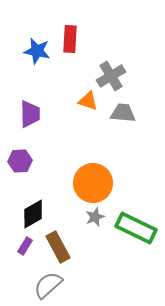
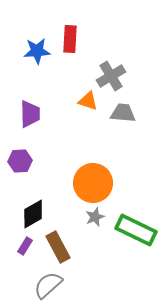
blue star: rotated 16 degrees counterclockwise
green rectangle: moved 2 px down
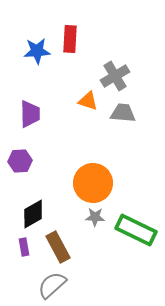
gray cross: moved 4 px right
gray star: rotated 24 degrees clockwise
purple rectangle: moved 1 px left, 1 px down; rotated 42 degrees counterclockwise
gray semicircle: moved 4 px right
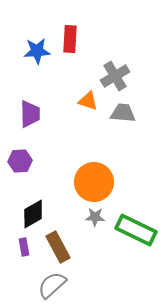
orange circle: moved 1 px right, 1 px up
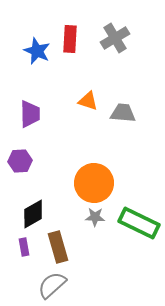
blue star: rotated 28 degrees clockwise
gray cross: moved 38 px up
orange circle: moved 1 px down
green rectangle: moved 3 px right, 7 px up
brown rectangle: rotated 12 degrees clockwise
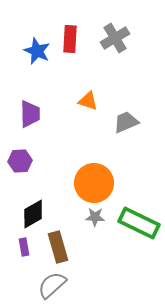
gray trapezoid: moved 3 px right, 9 px down; rotated 28 degrees counterclockwise
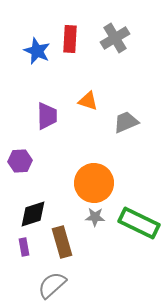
purple trapezoid: moved 17 px right, 2 px down
black diamond: rotated 12 degrees clockwise
brown rectangle: moved 4 px right, 5 px up
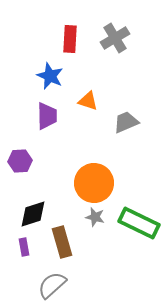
blue star: moved 13 px right, 25 px down
gray star: rotated 12 degrees clockwise
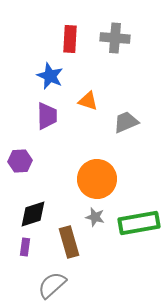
gray cross: rotated 36 degrees clockwise
orange circle: moved 3 px right, 4 px up
green rectangle: rotated 36 degrees counterclockwise
brown rectangle: moved 7 px right
purple rectangle: moved 1 px right; rotated 18 degrees clockwise
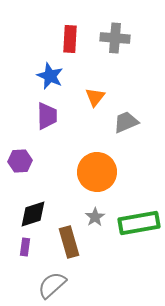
orange triangle: moved 7 px right, 4 px up; rotated 50 degrees clockwise
orange circle: moved 7 px up
gray star: rotated 24 degrees clockwise
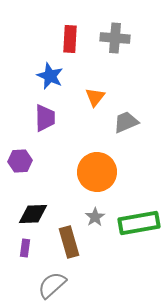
purple trapezoid: moved 2 px left, 2 px down
black diamond: rotated 16 degrees clockwise
purple rectangle: moved 1 px down
